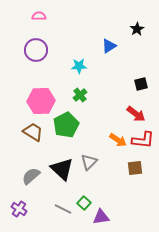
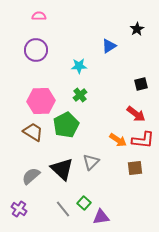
gray triangle: moved 2 px right
gray line: rotated 24 degrees clockwise
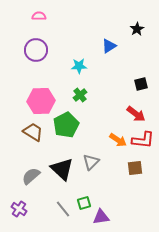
green square: rotated 32 degrees clockwise
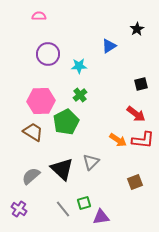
purple circle: moved 12 px right, 4 px down
green pentagon: moved 3 px up
brown square: moved 14 px down; rotated 14 degrees counterclockwise
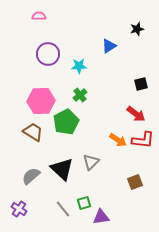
black star: rotated 16 degrees clockwise
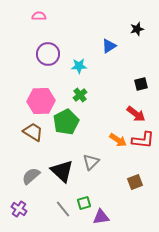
black triangle: moved 2 px down
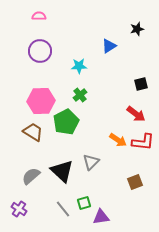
purple circle: moved 8 px left, 3 px up
red L-shape: moved 2 px down
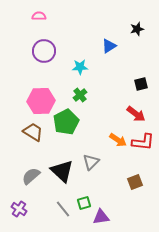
purple circle: moved 4 px right
cyan star: moved 1 px right, 1 px down
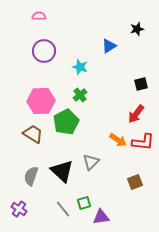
cyan star: rotated 21 degrees clockwise
red arrow: rotated 90 degrees clockwise
brown trapezoid: moved 2 px down
gray semicircle: rotated 30 degrees counterclockwise
